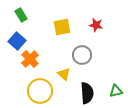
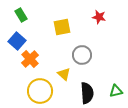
red star: moved 3 px right, 8 px up
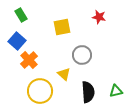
orange cross: moved 1 px left, 1 px down
black semicircle: moved 1 px right, 1 px up
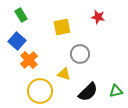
red star: moved 1 px left
gray circle: moved 2 px left, 1 px up
yellow triangle: rotated 24 degrees counterclockwise
black semicircle: rotated 50 degrees clockwise
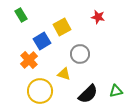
yellow square: rotated 18 degrees counterclockwise
blue square: moved 25 px right; rotated 18 degrees clockwise
black semicircle: moved 2 px down
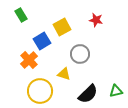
red star: moved 2 px left, 3 px down
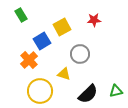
red star: moved 2 px left; rotated 16 degrees counterclockwise
